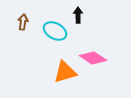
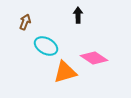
brown arrow: moved 2 px right; rotated 14 degrees clockwise
cyan ellipse: moved 9 px left, 15 px down
pink diamond: moved 1 px right
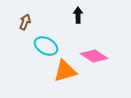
pink diamond: moved 2 px up
orange triangle: moved 1 px up
